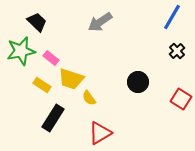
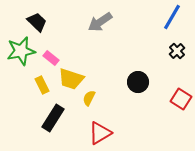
yellow rectangle: rotated 30 degrees clockwise
yellow semicircle: rotated 63 degrees clockwise
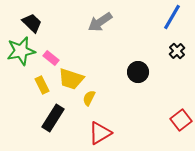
black trapezoid: moved 5 px left, 1 px down
black circle: moved 10 px up
red square: moved 21 px down; rotated 20 degrees clockwise
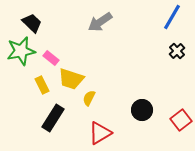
black circle: moved 4 px right, 38 px down
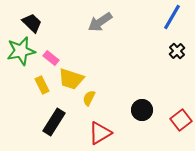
black rectangle: moved 1 px right, 4 px down
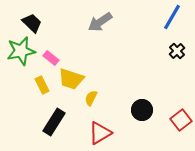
yellow semicircle: moved 2 px right
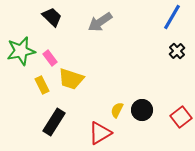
black trapezoid: moved 20 px right, 6 px up
pink rectangle: moved 1 px left; rotated 14 degrees clockwise
yellow semicircle: moved 26 px right, 12 px down
red square: moved 3 px up
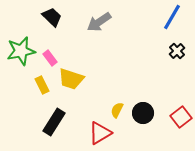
gray arrow: moved 1 px left
black circle: moved 1 px right, 3 px down
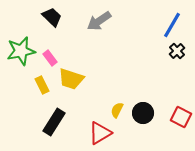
blue line: moved 8 px down
gray arrow: moved 1 px up
red square: rotated 25 degrees counterclockwise
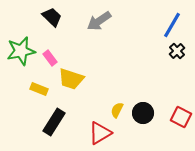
yellow rectangle: moved 3 px left, 4 px down; rotated 42 degrees counterclockwise
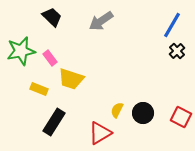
gray arrow: moved 2 px right
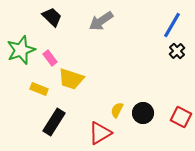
green star: moved 1 px up; rotated 8 degrees counterclockwise
